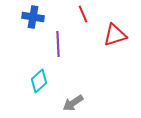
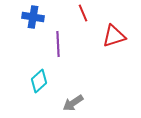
red line: moved 1 px up
red triangle: moved 1 px left, 1 px down
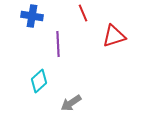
blue cross: moved 1 px left, 1 px up
gray arrow: moved 2 px left
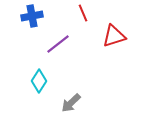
blue cross: rotated 20 degrees counterclockwise
purple line: rotated 55 degrees clockwise
cyan diamond: rotated 15 degrees counterclockwise
gray arrow: rotated 10 degrees counterclockwise
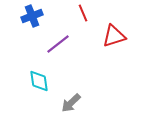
blue cross: rotated 10 degrees counterclockwise
cyan diamond: rotated 40 degrees counterclockwise
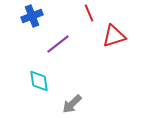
red line: moved 6 px right
gray arrow: moved 1 px right, 1 px down
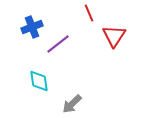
blue cross: moved 11 px down
red triangle: rotated 40 degrees counterclockwise
